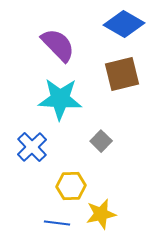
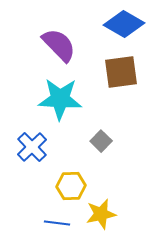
purple semicircle: moved 1 px right
brown square: moved 1 px left, 2 px up; rotated 6 degrees clockwise
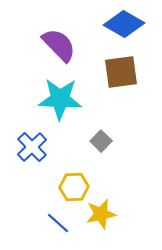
yellow hexagon: moved 3 px right, 1 px down
blue line: moved 1 px right; rotated 35 degrees clockwise
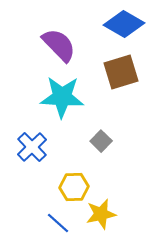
brown square: rotated 9 degrees counterclockwise
cyan star: moved 2 px right, 2 px up
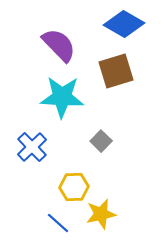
brown square: moved 5 px left, 1 px up
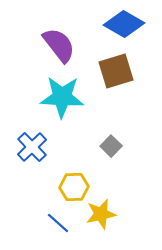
purple semicircle: rotated 6 degrees clockwise
gray square: moved 10 px right, 5 px down
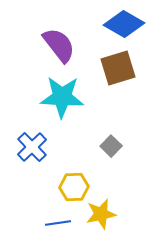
brown square: moved 2 px right, 3 px up
blue line: rotated 50 degrees counterclockwise
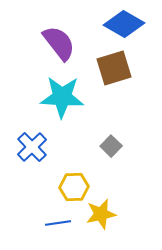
purple semicircle: moved 2 px up
brown square: moved 4 px left
